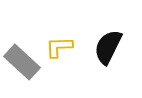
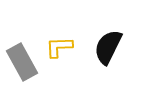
gray rectangle: rotated 18 degrees clockwise
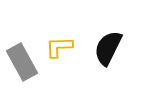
black semicircle: moved 1 px down
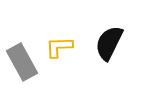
black semicircle: moved 1 px right, 5 px up
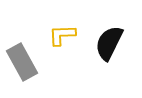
yellow L-shape: moved 3 px right, 12 px up
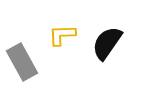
black semicircle: moved 2 px left; rotated 9 degrees clockwise
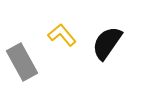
yellow L-shape: rotated 52 degrees clockwise
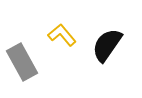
black semicircle: moved 2 px down
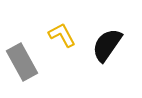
yellow L-shape: rotated 12 degrees clockwise
